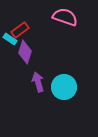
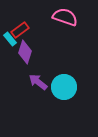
cyan rectangle: rotated 16 degrees clockwise
purple arrow: rotated 36 degrees counterclockwise
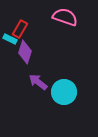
red rectangle: moved 1 px up; rotated 24 degrees counterclockwise
cyan rectangle: rotated 24 degrees counterclockwise
cyan circle: moved 5 px down
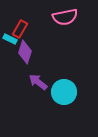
pink semicircle: rotated 150 degrees clockwise
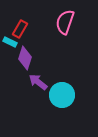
pink semicircle: moved 5 px down; rotated 120 degrees clockwise
cyan rectangle: moved 3 px down
purple diamond: moved 6 px down
cyan circle: moved 2 px left, 3 px down
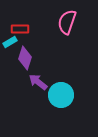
pink semicircle: moved 2 px right
red rectangle: rotated 60 degrees clockwise
cyan rectangle: rotated 56 degrees counterclockwise
cyan circle: moved 1 px left
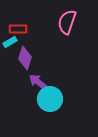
red rectangle: moved 2 px left
cyan circle: moved 11 px left, 4 px down
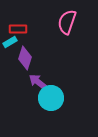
cyan circle: moved 1 px right, 1 px up
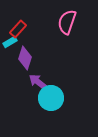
red rectangle: rotated 48 degrees counterclockwise
